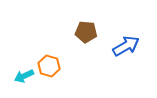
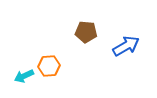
orange hexagon: rotated 20 degrees counterclockwise
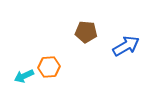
orange hexagon: moved 1 px down
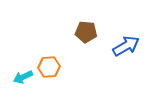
cyan arrow: moved 1 px left, 1 px down
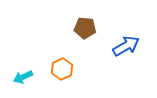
brown pentagon: moved 1 px left, 4 px up
orange hexagon: moved 13 px right, 2 px down; rotated 20 degrees counterclockwise
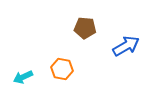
orange hexagon: rotated 25 degrees counterclockwise
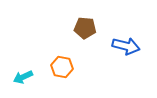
blue arrow: rotated 44 degrees clockwise
orange hexagon: moved 2 px up
